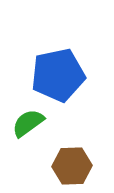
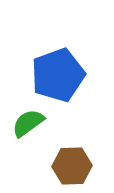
blue pentagon: rotated 8 degrees counterclockwise
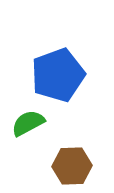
green semicircle: rotated 8 degrees clockwise
